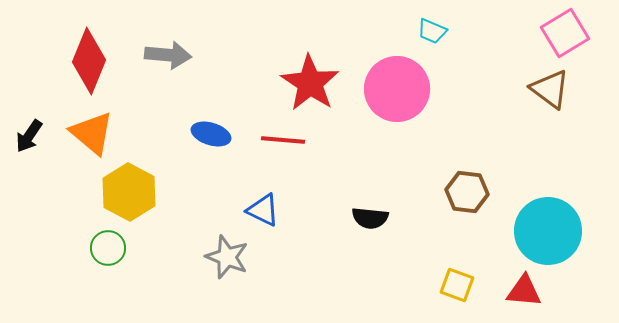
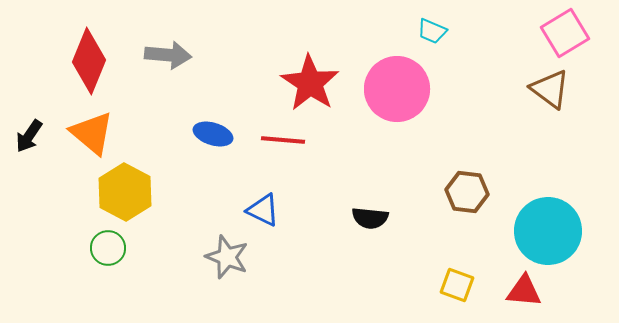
blue ellipse: moved 2 px right
yellow hexagon: moved 4 px left
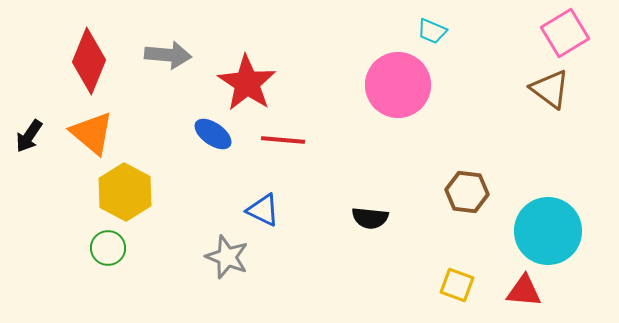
red star: moved 63 px left
pink circle: moved 1 px right, 4 px up
blue ellipse: rotated 18 degrees clockwise
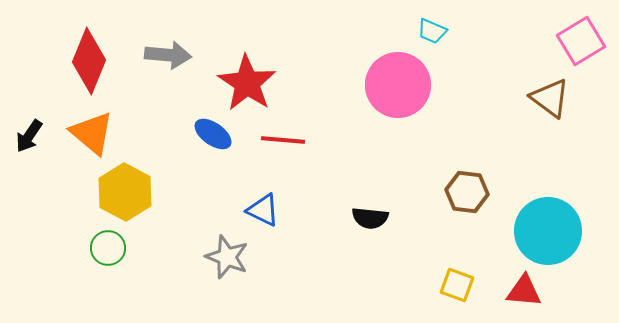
pink square: moved 16 px right, 8 px down
brown triangle: moved 9 px down
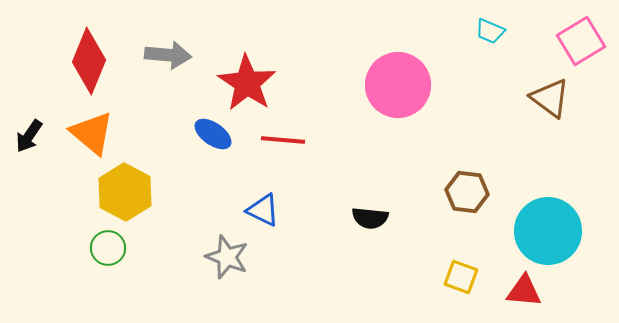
cyan trapezoid: moved 58 px right
yellow square: moved 4 px right, 8 px up
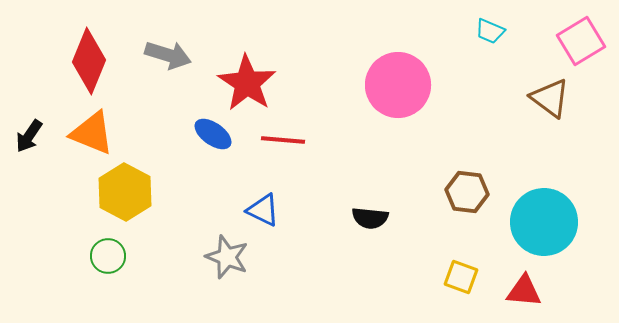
gray arrow: rotated 12 degrees clockwise
orange triangle: rotated 18 degrees counterclockwise
cyan circle: moved 4 px left, 9 px up
green circle: moved 8 px down
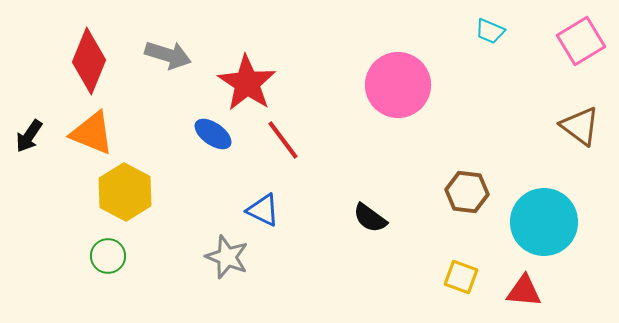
brown triangle: moved 30 px right, 28 px down
red line: rotated 48 degrees clockwise
black semicircle: rotated 30 degrees clockwise
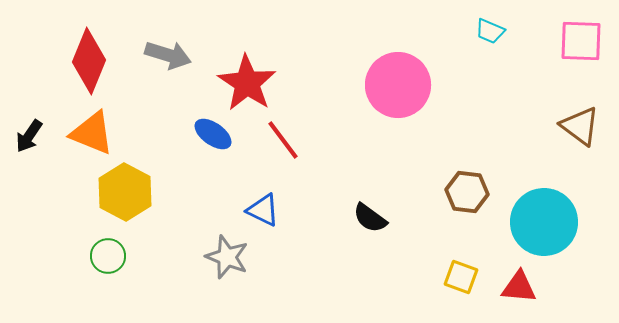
pink square: rotated 33 degrees clockwise
red triangle: moved 5 px left, 4 px up
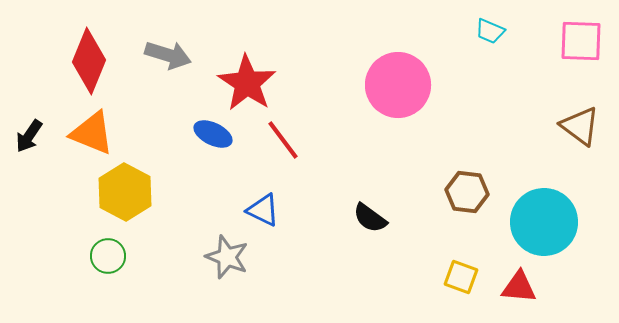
blue ellipse: rotated 9 degrees counterclockwise
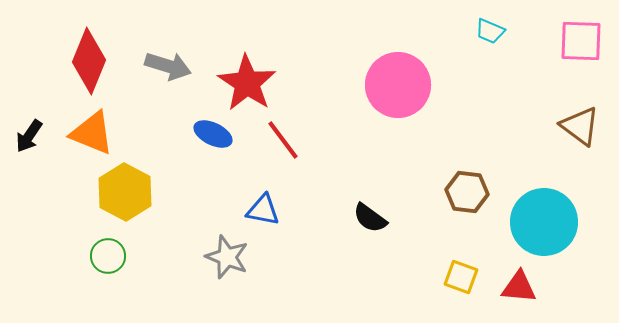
gray arrow: moved 11 px down
blue triangle: rotated 15 degrees counterclockwise
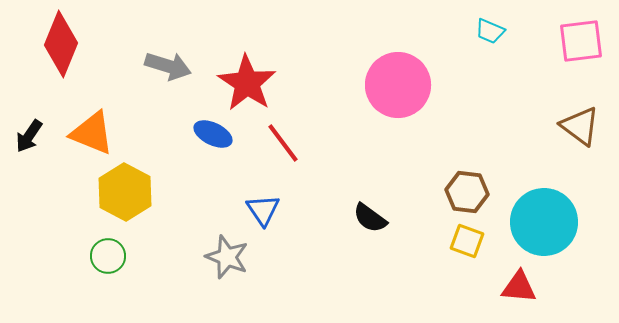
pink square: rotated 9 degrees counterclockwise
red diamond: moved 28 px left, 17 px up
red line: moved 3 px down
blue triangle: rotated 45 degrees clockwise
yellow square: moved 6 px right, 36 px up
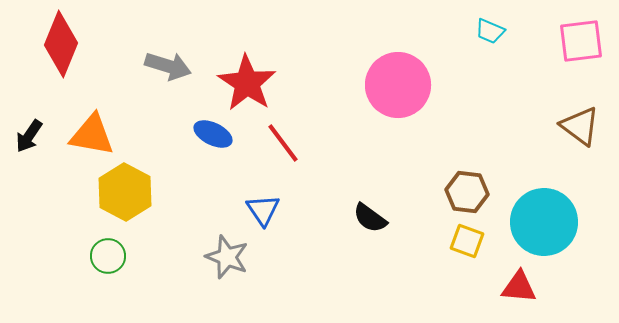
orange triangle: moved 2 px down; rotated 12 degrees counterclockwise
